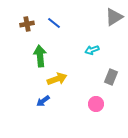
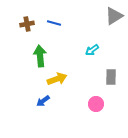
gray triangle: moved 1 px up
blue line: rotated 24 degrees counterclockwise
cyan arrow: rotated 16 degrees counterclockwise
gray rectangle: rotated 21 degrees counterclockwise
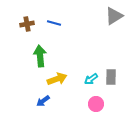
cyan arrow: moved 1 px left, 29 px down
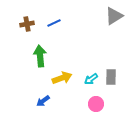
blue line: rotated 40 degrees counterclockwise
yellow arrow: moved 5 px right, 1 px up
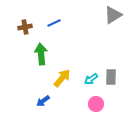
gray triangle: moved 1 px left, 1 px up
brown cross: moved 2 px left, 3 px down
green arrow: moved 1 px right, 2 px up
yellow arrow: rotated 30 degrees counterclockwise
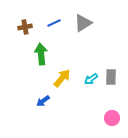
gray triangle: moved 30 px left, 8 px down
pink circle: moved 16 px right, 14 px down
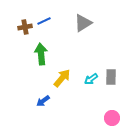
blue line: moved 10 px left, 2 px up
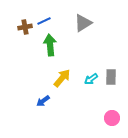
green arrow: moved 9 px right, 9 px up
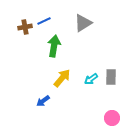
green arrow: moved 4 px right, 1 px down; rotated 15 degrees clockwise
